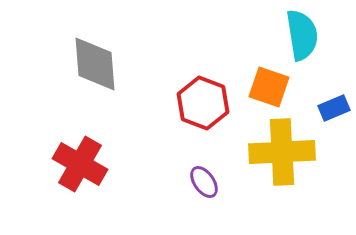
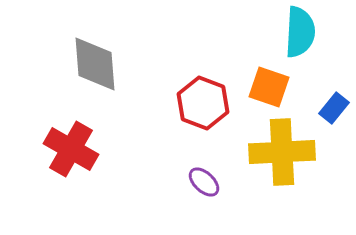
cyan semicircle: moved 2 px left, 3 px up; rotated 12 degrees clockwise
blue rectangle: rotated 28 degrees counterclockwise
red cross: moved 9 px left, 15 px up
purple ellipse: rotated 12 degrees counterclockwise
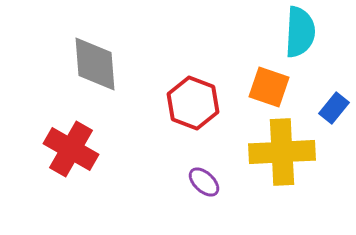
red hexagon: moved 10 px left
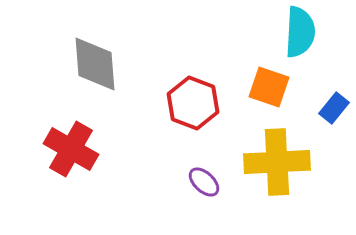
yellow cross: moved 5 px left, 10 px down
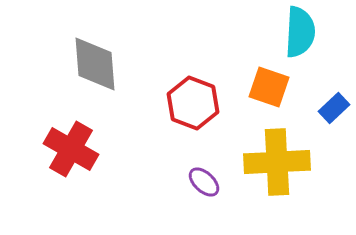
blue rectangle: rotated 8 degrees clockwise
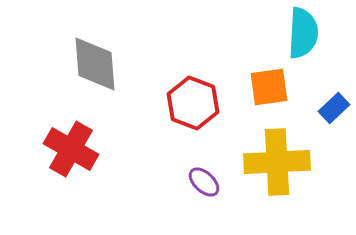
cyan semicircle: moved 3 px right, 1 px down
orange square: rotated 27 degrees counterclockwise
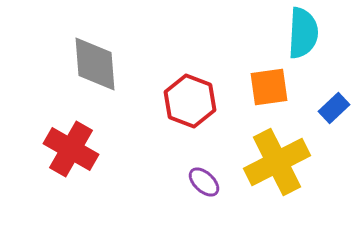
red hexagon: moved 3 px left, 2 px up
yellow cross: rotated 24 degrees counterclockwise
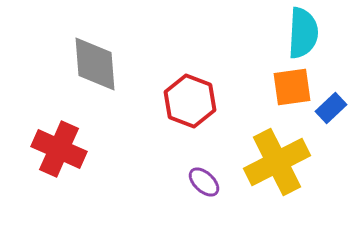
orange square: moved 23 px right
blue rectangle: moved 3 px left
red cross: moved 12 px left; rotated 6 degrees counterclockwise
